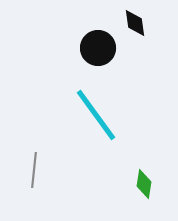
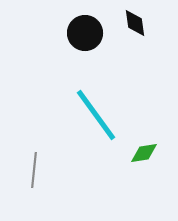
black circle: moved 13 px left, 15 px up
green diamond: moved 31 px up; rotated 72 degrees clockwise
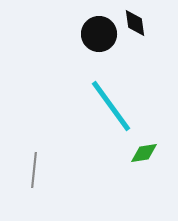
black circle: moved 14 px right, 1 px down
cyan line: moved 15 px right, 9 px up
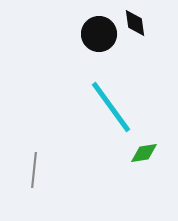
cyan line: moved 1 px down
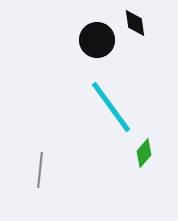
black circle: moved 2 px left, 6 px down
green diamond: rotated 40 degrees counterclockwise
gray line: moved 6 px right
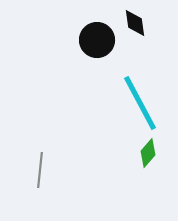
cyan line: moved 29 px right, 4 px up; rotated 8 degrees clockwise
green diamond: moved 4 px right
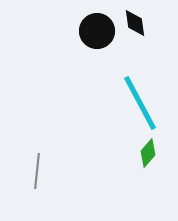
black circle: moved 9 px up
gray line: moved 3 px left, 1 px down
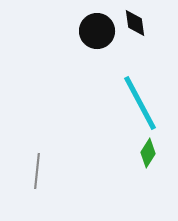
green diamond: rotated 8 degrees counterclockwise
